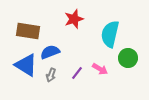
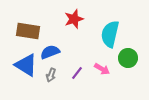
pink arrow: moved 2 px right
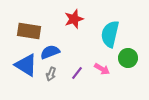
brown rectangle: moved 1 px right
gray arrow: moved 1 px up
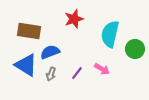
green circle: moved 7 px right, 9 px up
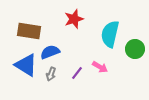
pink arrow: moved 2 px left, 2 px up
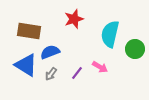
gray arrow: rotated 16 degrees clockwise
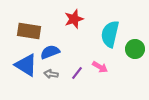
gray arrow: rotated 64 degrees clockwise
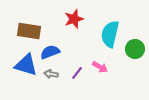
blue triangle: rotated 15 degrees counterclockwise
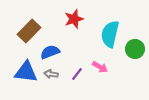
brown rectangle: rotated 55 degrees counterclockwise
blue triangle: moved 7 px down; rotated 10 degrees counterclockwise
purple line: moved 1 px down
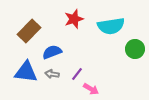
cyan semicircle: moved 1 px right, 8 px up; rotated 112 degrees counterclockwise
blue semicircle: moved 2 px right
pink arrow: moved 9 px left, 22 px down
gray arrow: moved 1 px right
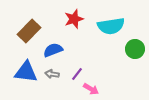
blue semicircle: moved 1 px right, 2 px up
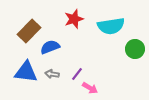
blue semicircle: moved 3 px left, 3 px up
pink arrow: moved 1 px left, 1 px up
